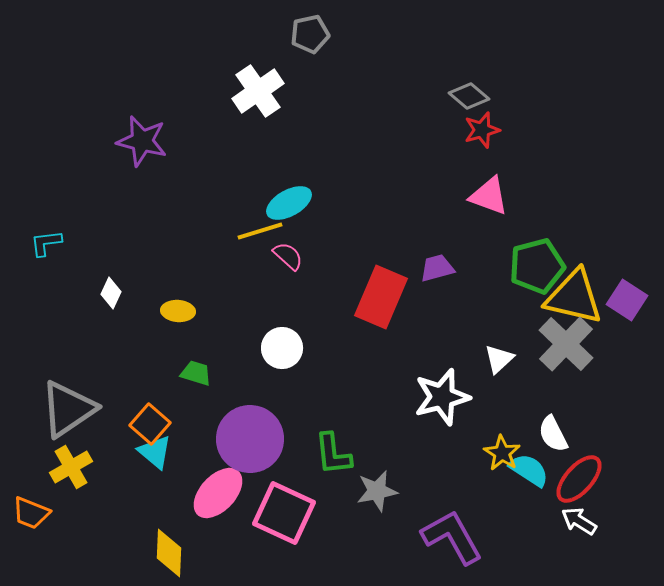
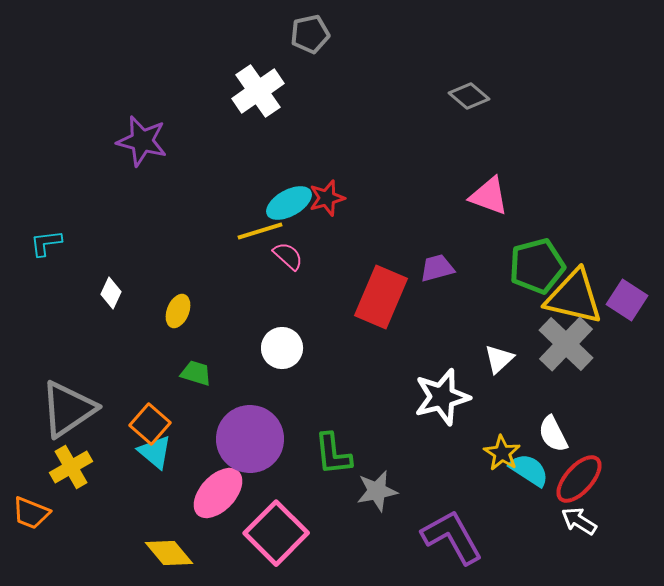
red star: moved 155 px left, 68 px down
yellow ellipse: rotated 72 degrees counterclockwise
pink square: moved 8 px left, 20 px down; rotated 20 degrees clockwise
yellow diamond: rotated 42 degrees counterclockwise
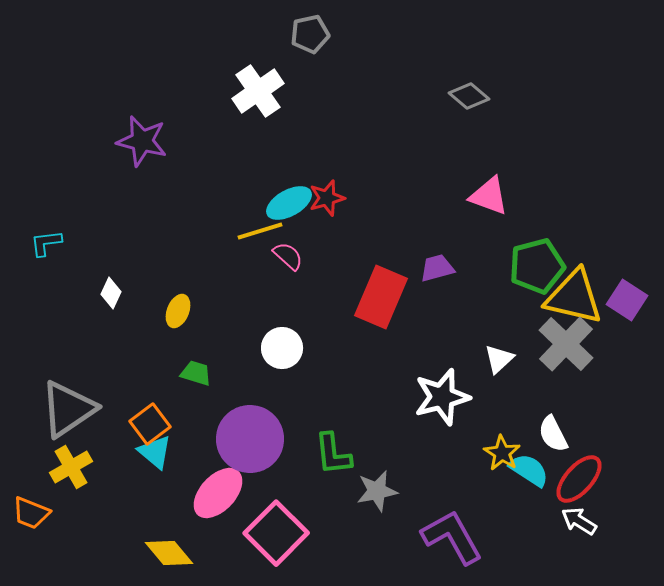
orange square: rotated 12 degrees clockwise
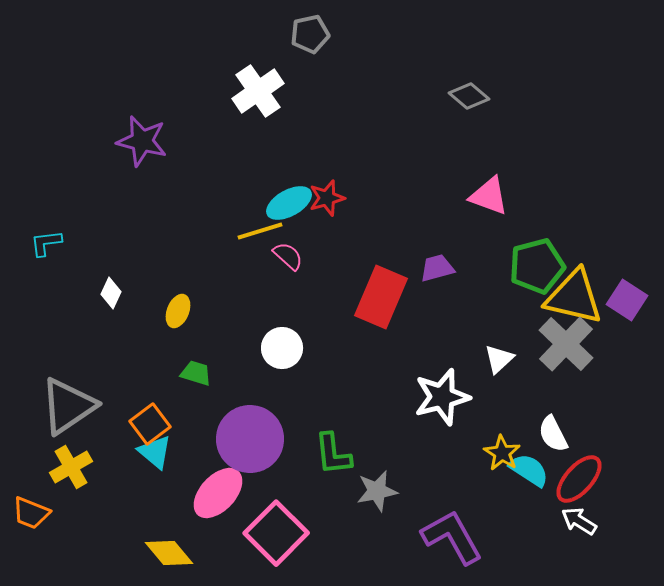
gray triangle: moved 3 px up
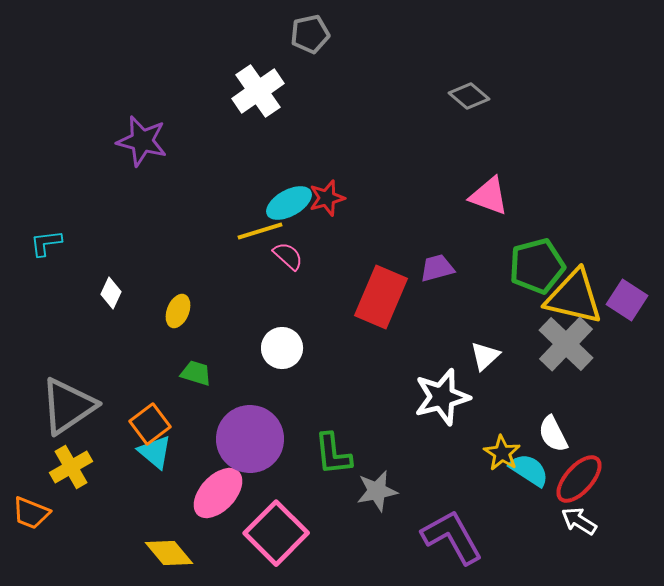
white triangle: moved 14 px left, 3 px up
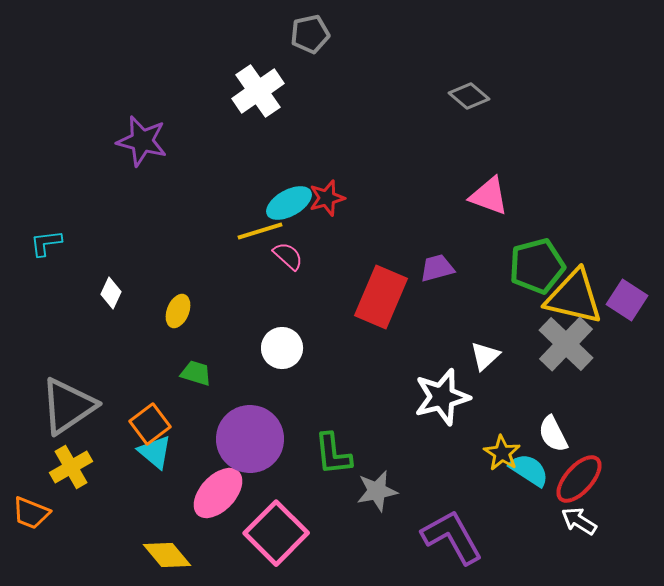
yellow diamond: moved 2 px left, 2 px down
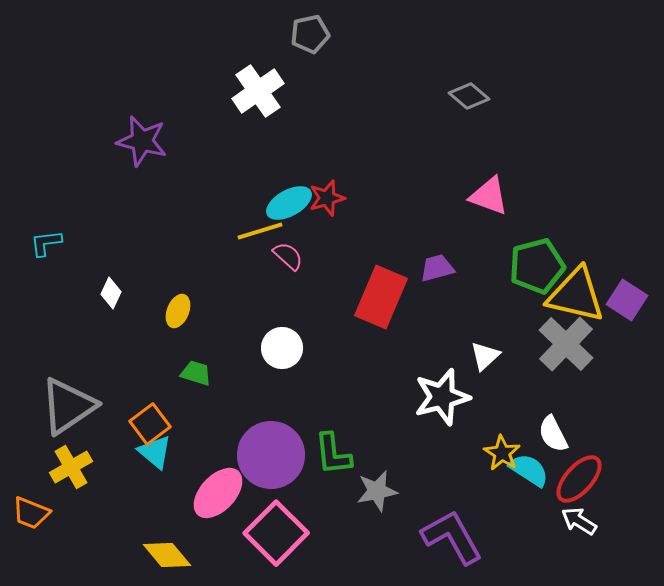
yellow triangle: moved 2 px right, 2 px up
purple circle: moved 21 px right, 16 px down
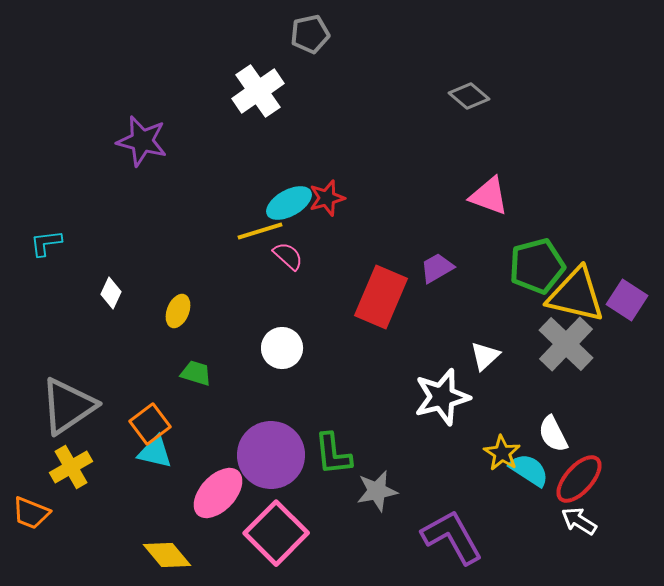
purple trapezoid: rotated 15 degrees counterclockwise
cyan triangle: rotated 27 degrees counterclockwise
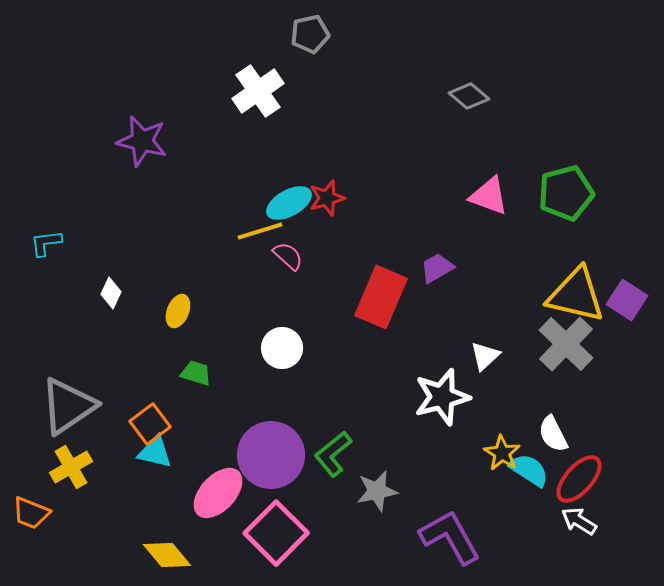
green pentagon: moved 29 px right, 73 px up
green L-shape: rotated 57 degrees clockwise
purple L-shape: moved 2 px left
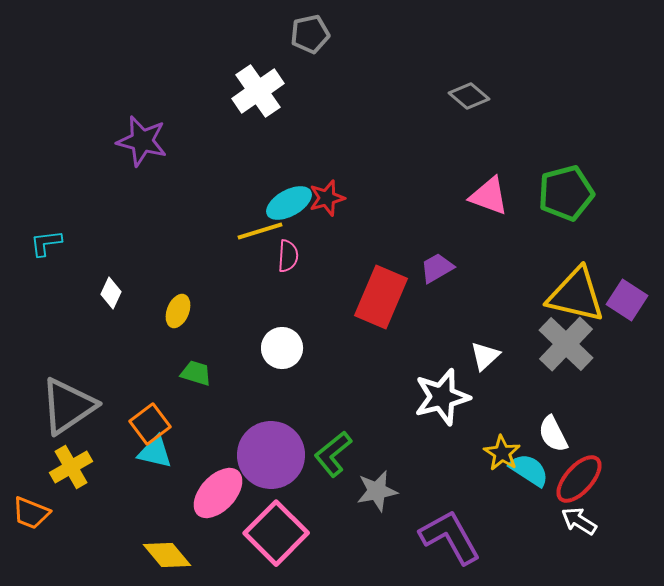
pink semicircle: rotated 52 degrees clockwise
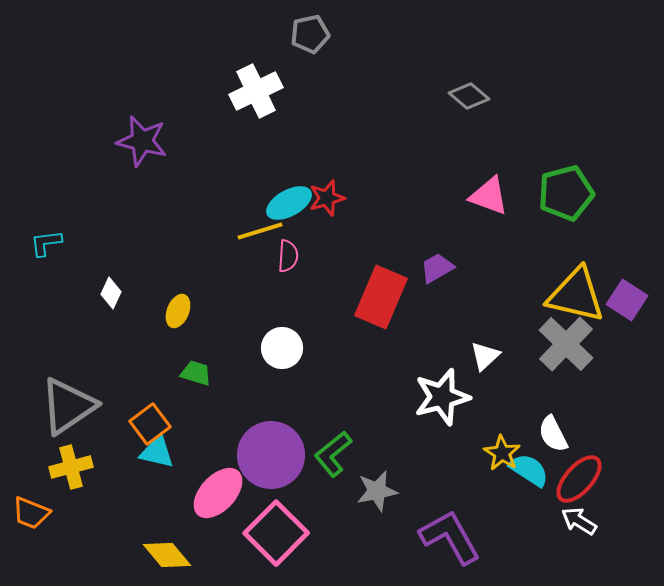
white cross: moved 2 px left; rotated 9 degrees clockwise
cyan triangle: moved 2 px right
yellow cross: rotated 15 degrees clockwise
